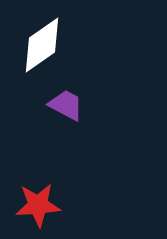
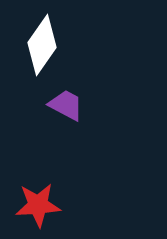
white diamond: rotated 20 degrees counterclockwise
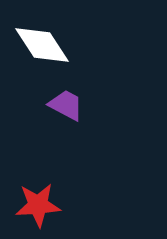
white diamond: rotated 68 degrees counterclockwise
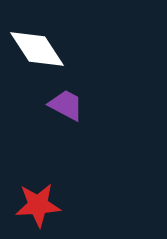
white diamond: moved 5 px left, 4 px down
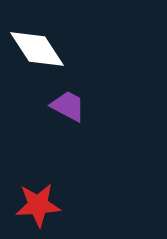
purple trapezoid: moved 2 px right, 1 px down
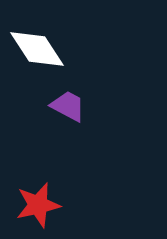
red star: rotated 9 degrees counterclockwise
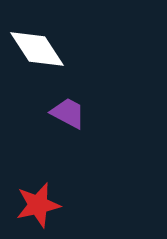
purple trapezoid: moved 7 px down
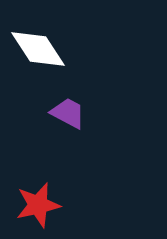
white diamond: moved 1 px right
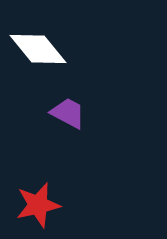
white diamond: rotated 6 degrees counterclockwise
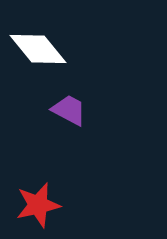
purple trapezoid: moved 1 px right, 3 px up
